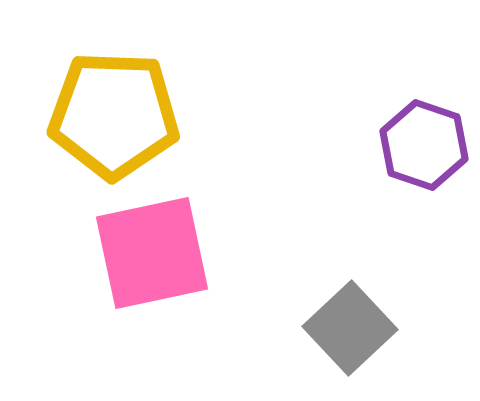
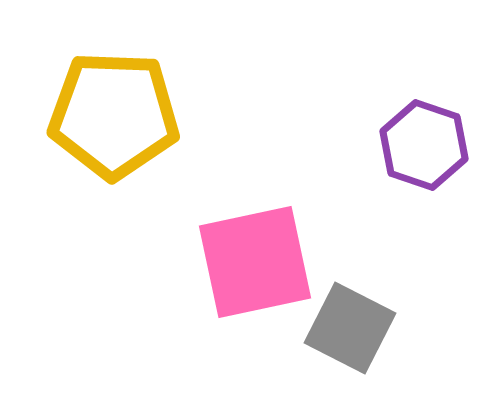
pink square: moved 103 px right, 9 px down
gray square: rotated 20 degrees counterclockwise
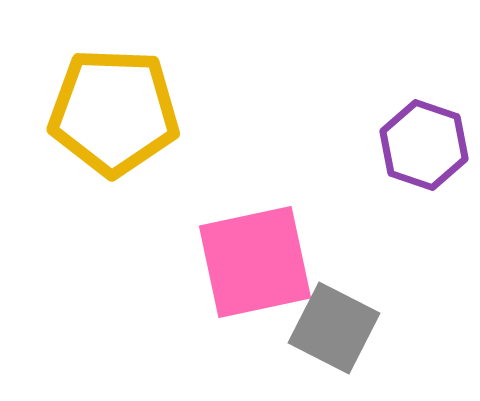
yellow pentagon: moved 3 px up
gray square: moved 16 px left
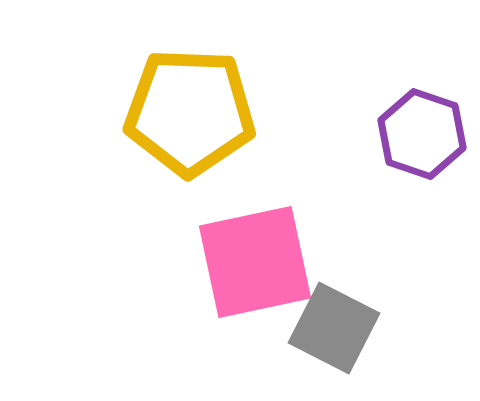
yellow pentagon: moved 76 px right
purple hexagon: moved 2 px left, 11 px up
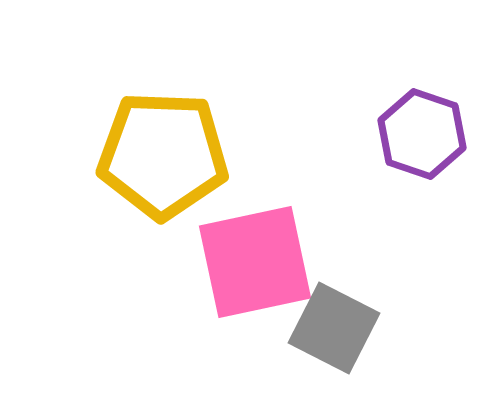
yellow pentagon: moved 27 px left, 43 px down
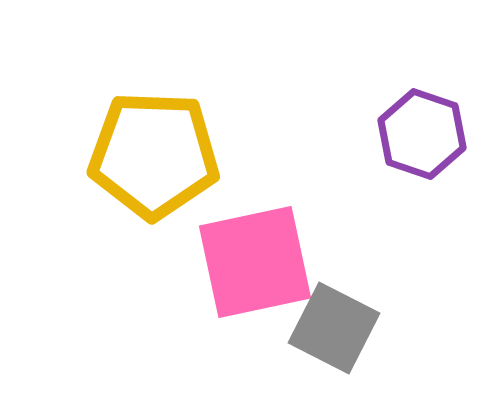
yellow pentagon: moved 9 px left
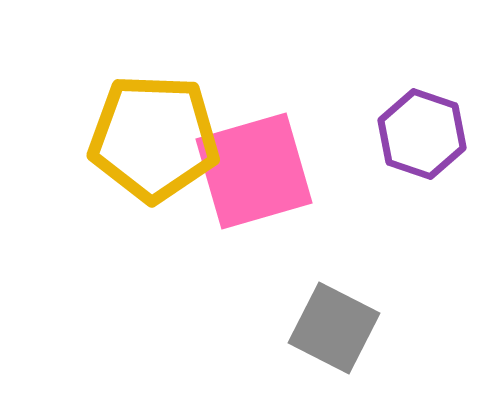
yellow pentagon: moved 17 px up
pink square: moved 1 px left, 91 px up; rotated 4 degrees counterclockwise
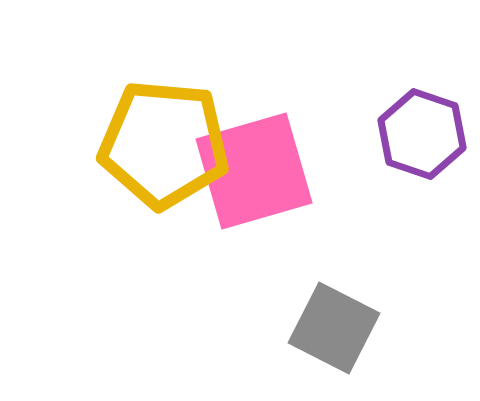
yellow pentagon: moved 10 px right, 6 px down; rotated 3 degrees clockwise
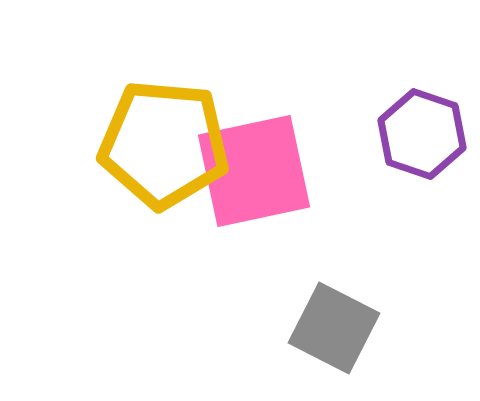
pink square: rotated 4 degrees clockwise
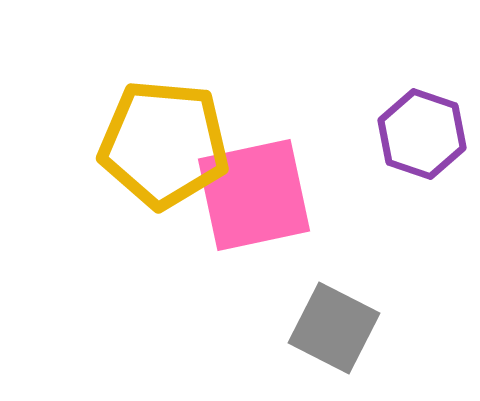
pink square: moved 24 px down
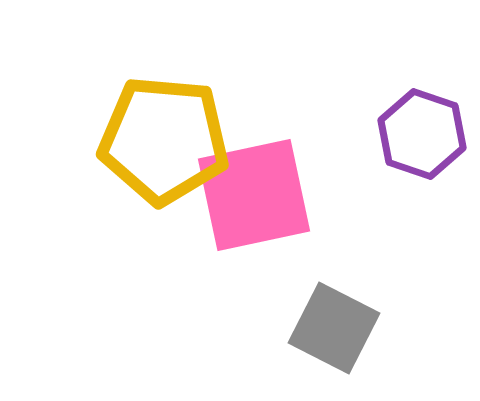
yellow pentagon: moved 4 px up
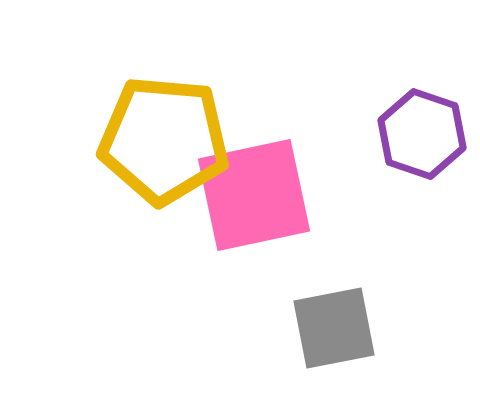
gray square: rotated 38 degrees counterclockwise
